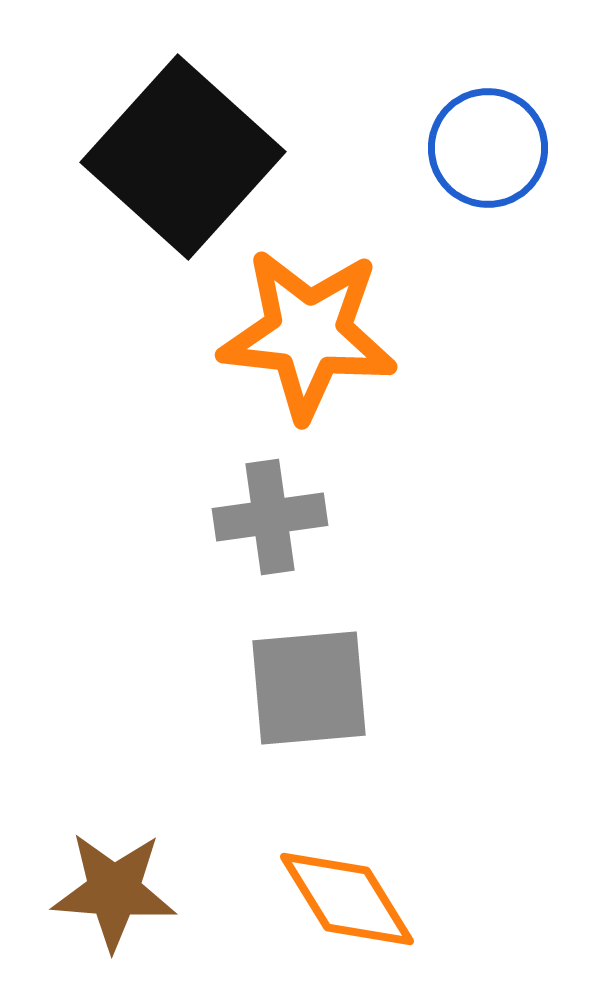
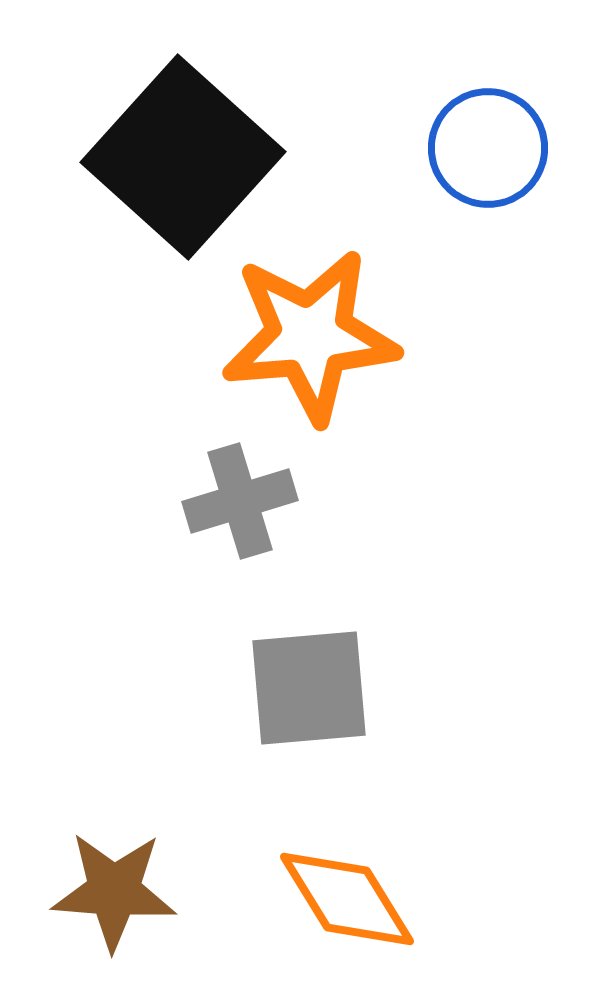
orange star: moved 2 px right, 2 px down; rotated 11 degrees counterclockwise
gray cross: moved 30 px left, 16 px up; rotated 9 degrees counterclockwise
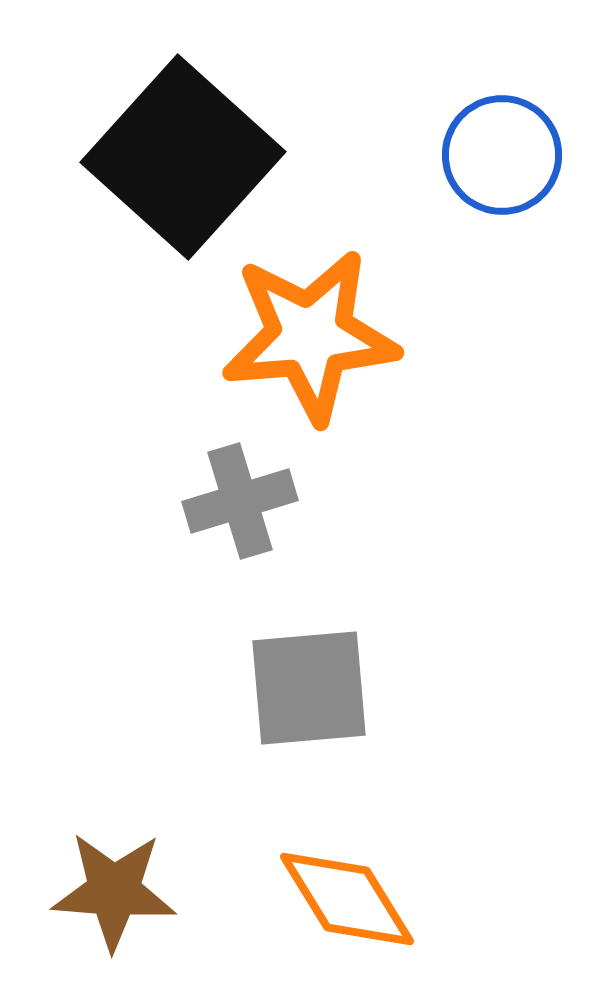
blue circle: moved 14 px right, 7 px down
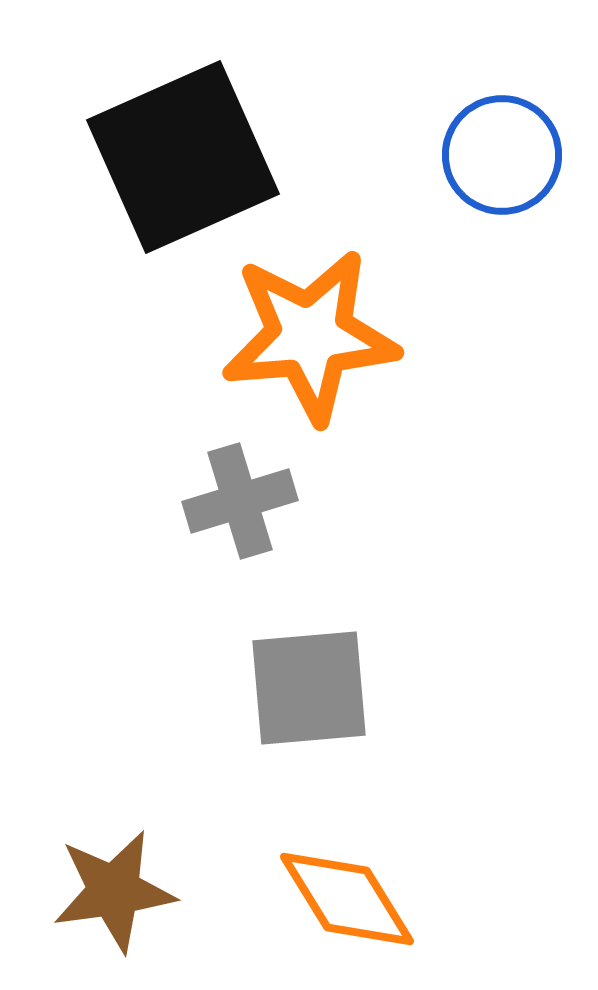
black square: rotated 24 degrees clockwise
brown star: rotated 12 degrees counterclockwise
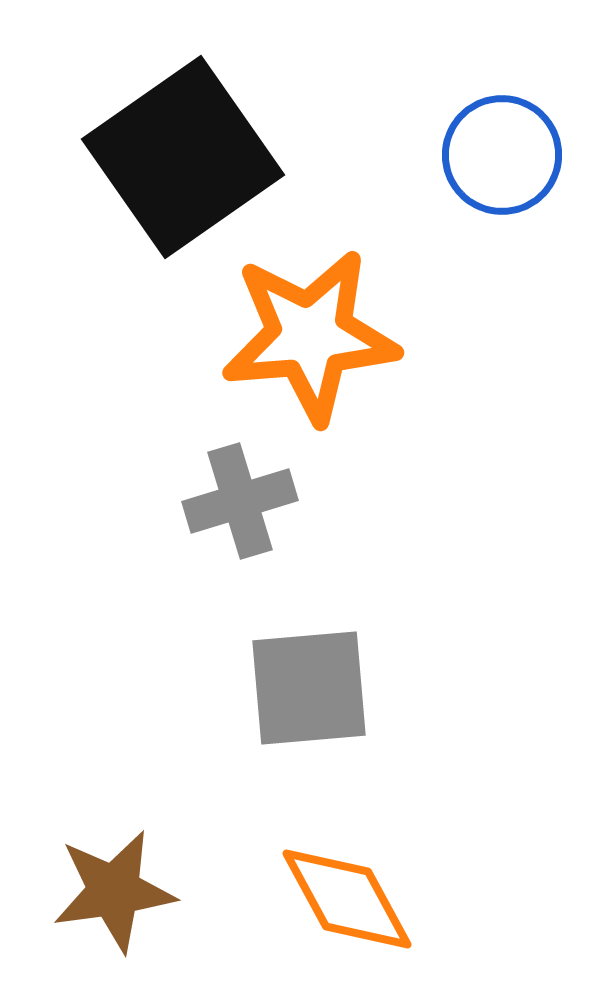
black square: rotated 11 degrees counterclockwise
orange diamond: rotated 3 degrees clockwise
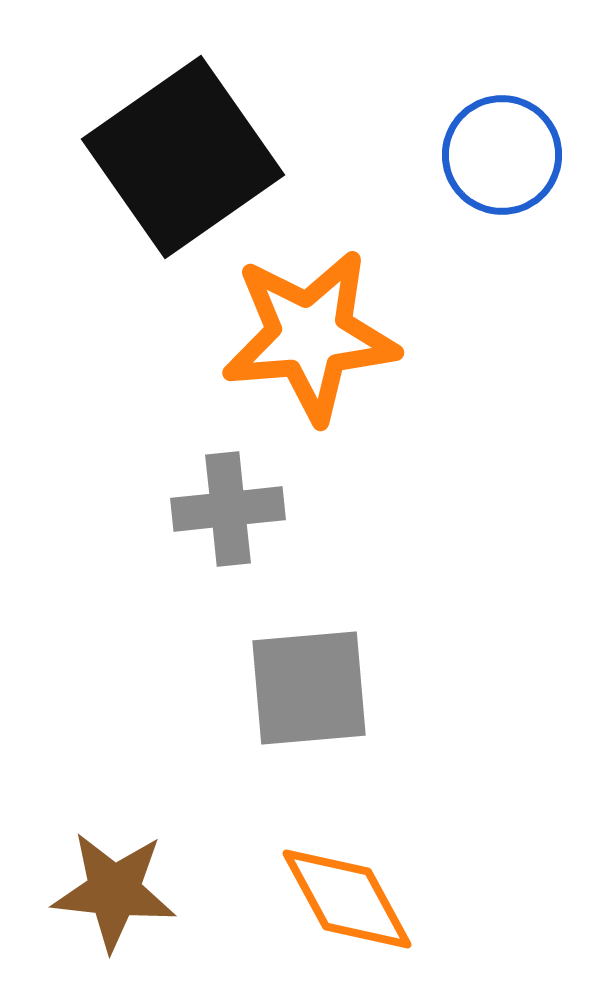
gray cross: moved 12 px left, 8 px down; rotated 11 degrees clockwise
brown star: rotated 14 degrees clockwise
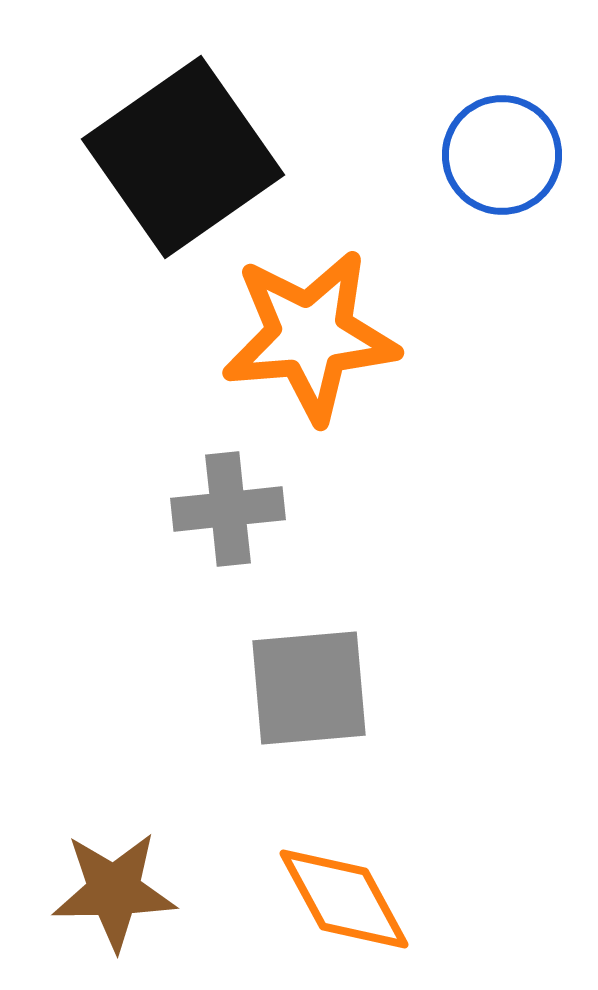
brown star: rotated 7 degrees counterclockwise
orange diamond: moved 3 px left
